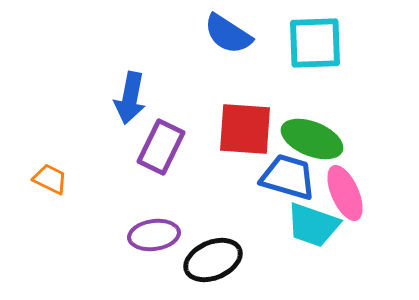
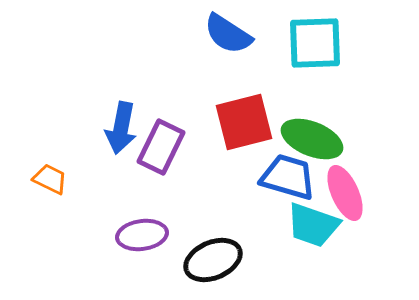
blue arrow: moved 9 px left, 30 px down
red square: moved 1 px left, 7 px up; rotated 18 degrees counterclockwise
purple ellipse: moved 12 px left
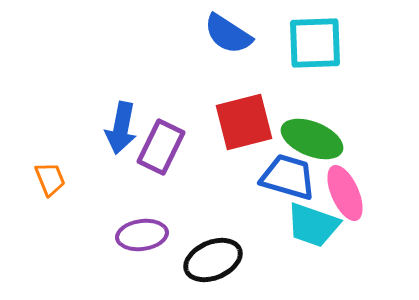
orange trapezoid: rotated 42 degrees clockwise
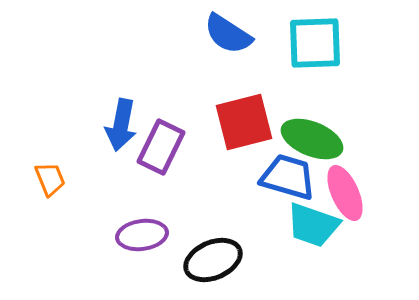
blue arrow: moved 3 px up
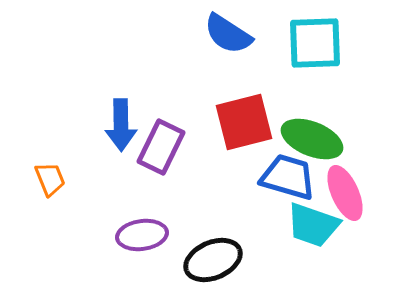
blue arrow: rotated 12 degrees counterclockwise
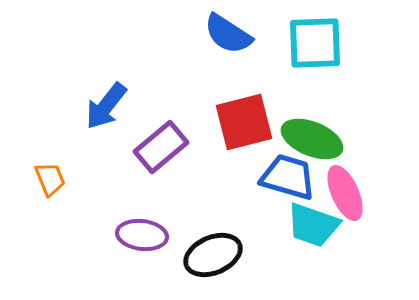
blue arrow: moved 15 px left, 19 px up; rotated 39 degrees clockwise
purple rectangle: rotated 24 degrees clockwise
purple ellipse: rotated 15 degrees clockwise
black ellipse: moved 5 px up
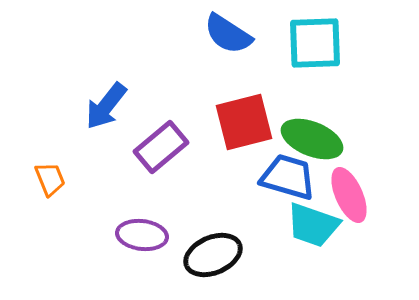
pink ellipse: moved 4 px right, 2 px down
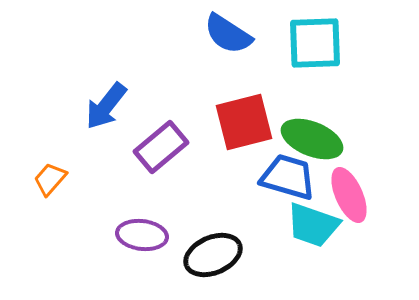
orange trapezoid: rotated 117 degrees counterclockwise
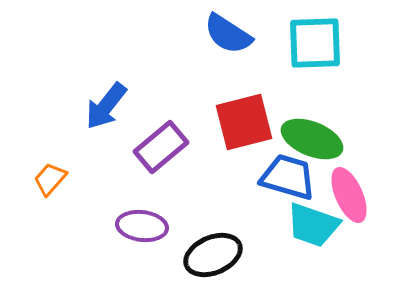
purple ellipse: moved 9 px up
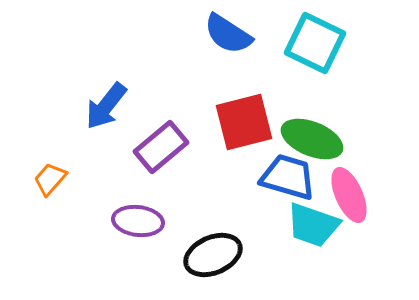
cyan square: rotated 28 degrees clockwise
purple ellipse: moved 4 px left, 5 px up
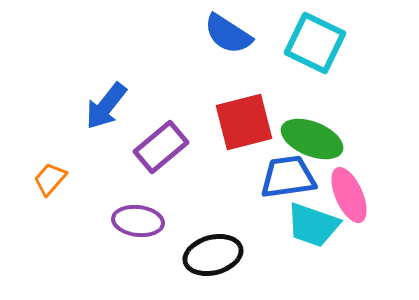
blue trapezoid: rotated 24 degrees counterclockwise
black ellipse: rotated 8 degrees clockwise
